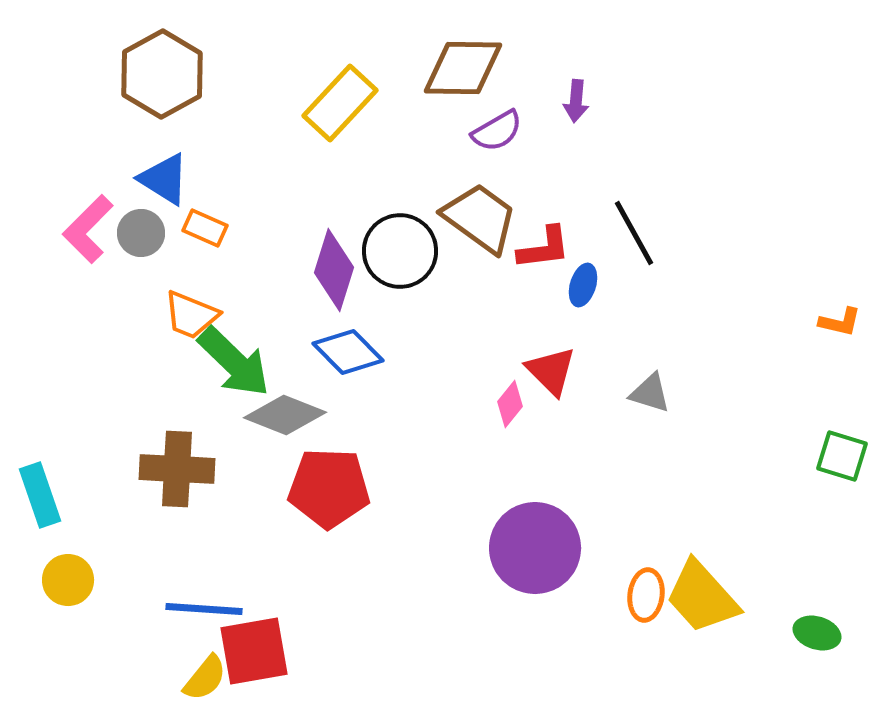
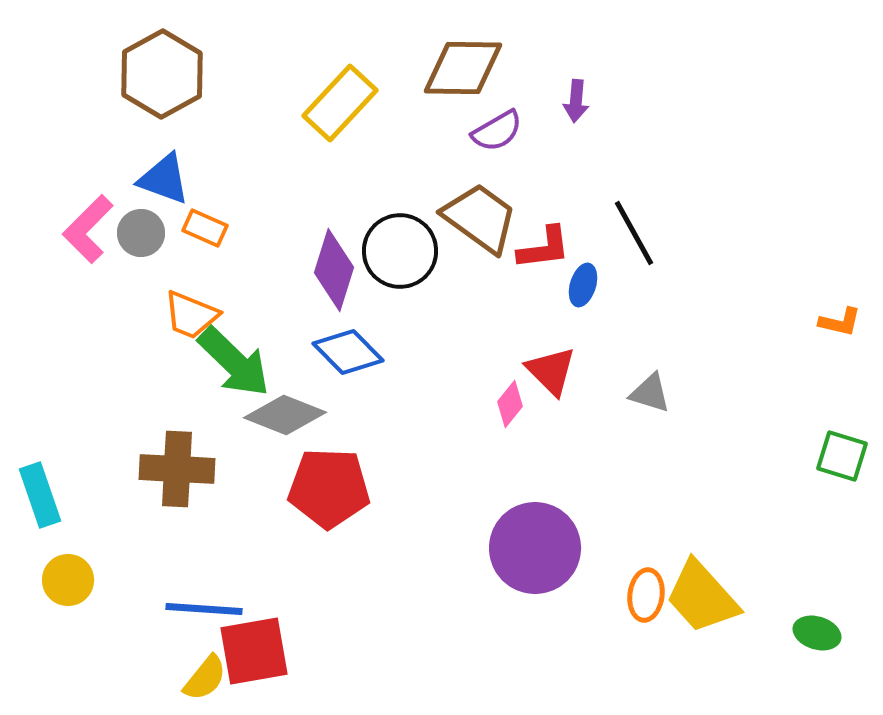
blue triangle: rotated 12 degrees counterclockwise
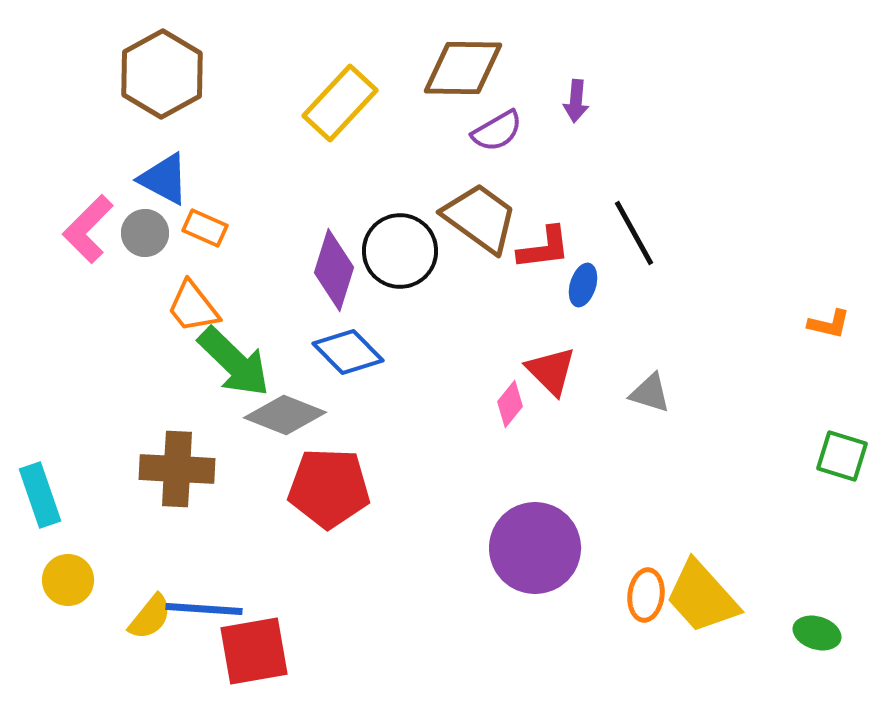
blue triangle: rotated 8 degrees clockwise
gray circle: moved 4 px right
orange trapezoid: moved 2 px right, 8 px up; rotated 30 degrees clockwise
orange L-shape: moved 11 px left, 2 px down
yellow semicircle: moved 55 px left, 61 px up
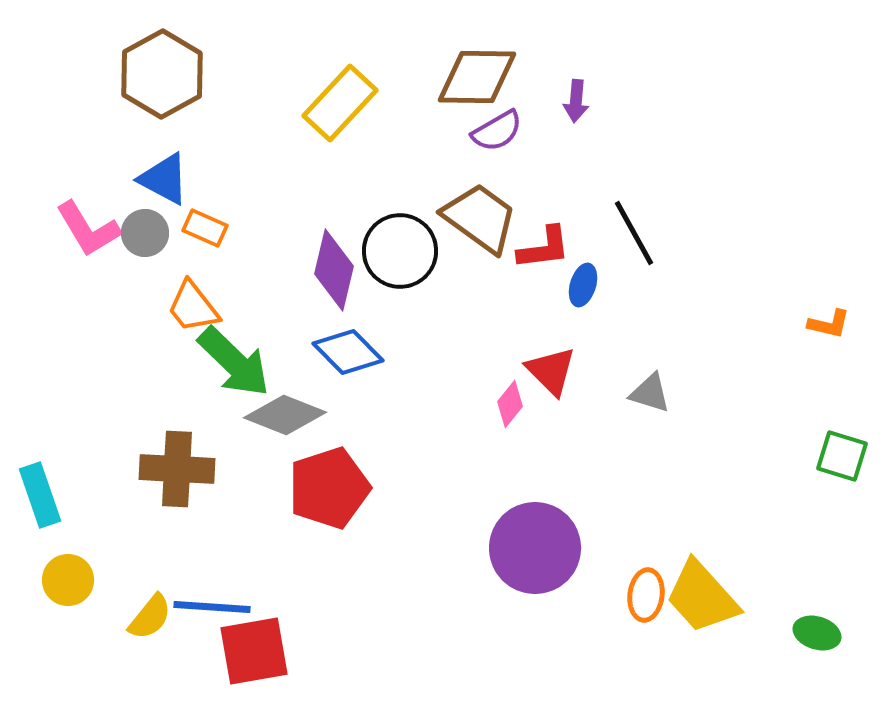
brown diamond: moved 14 px right, 9 px down
pink L-shape: rotated 76 degrees counterclockwise
purple diamond: rotated 4 degrees counterclockwise
red pentagon: rotated 20 degrees counterclockwise
blue line: moved 8 px right, 2 px up
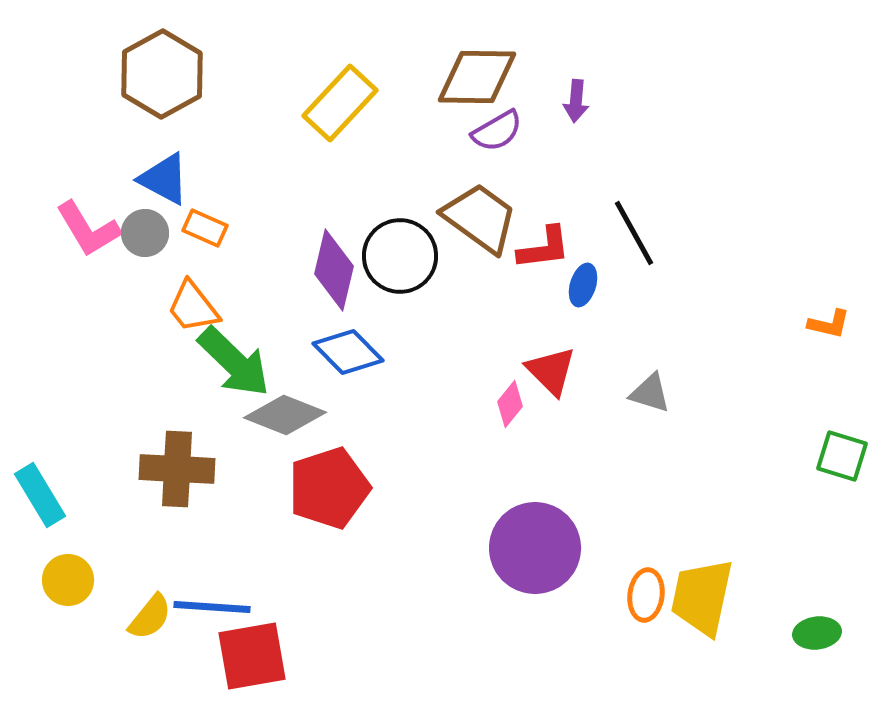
black circle: moved 5 px down
cyan rectangle: rotated 12 degrees counterclockwise
yellow trapezoid: rotated 54 degrees clockwise
green ellipse: rotated 24 degrees counterclockwise
red square: moved 2 px left, 5 px down
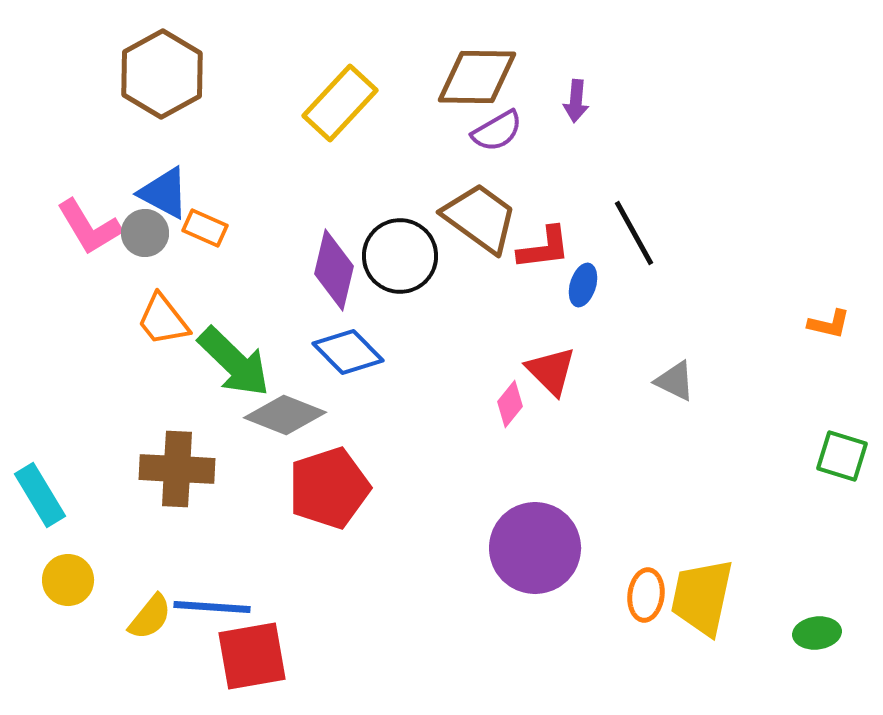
blue triangle: moved 14 px down
pink L-shape: moved 1 px right, 2 px up
orange trapezoid: moved 30 px left, 13 px down
gray triangle: moved 25 px right, 12 px up; rotated 9 degrees clockwise
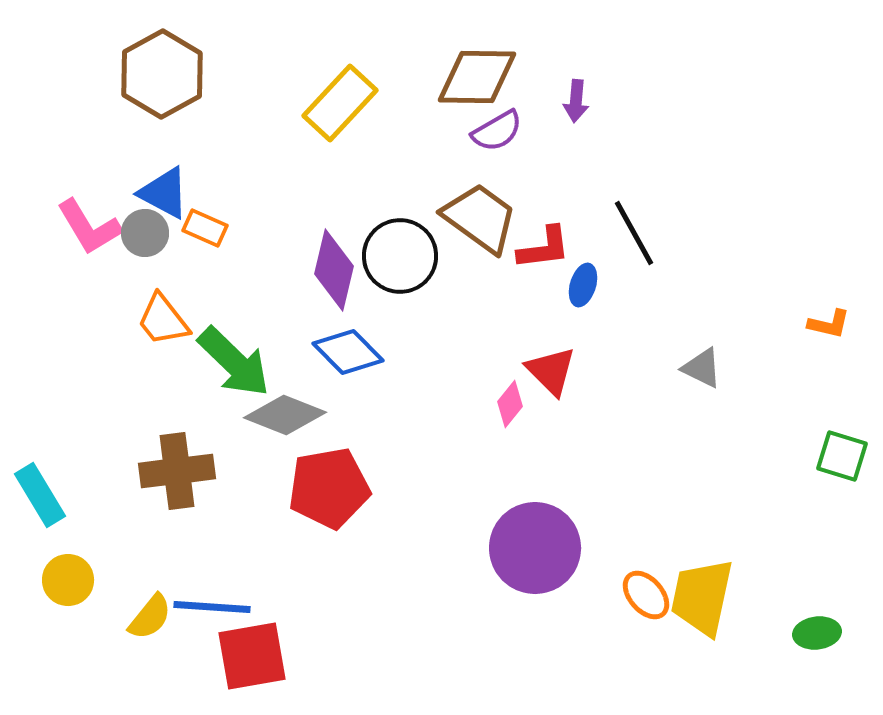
gray triangle: moved 27 px right, 13 px up
brown cross: moved 2 px down; rotated 10 degrees counterclockwise
red pentagon: rotated 8 degrees clockwise
orange ellipse: rotated 48 degrees counterclockwise
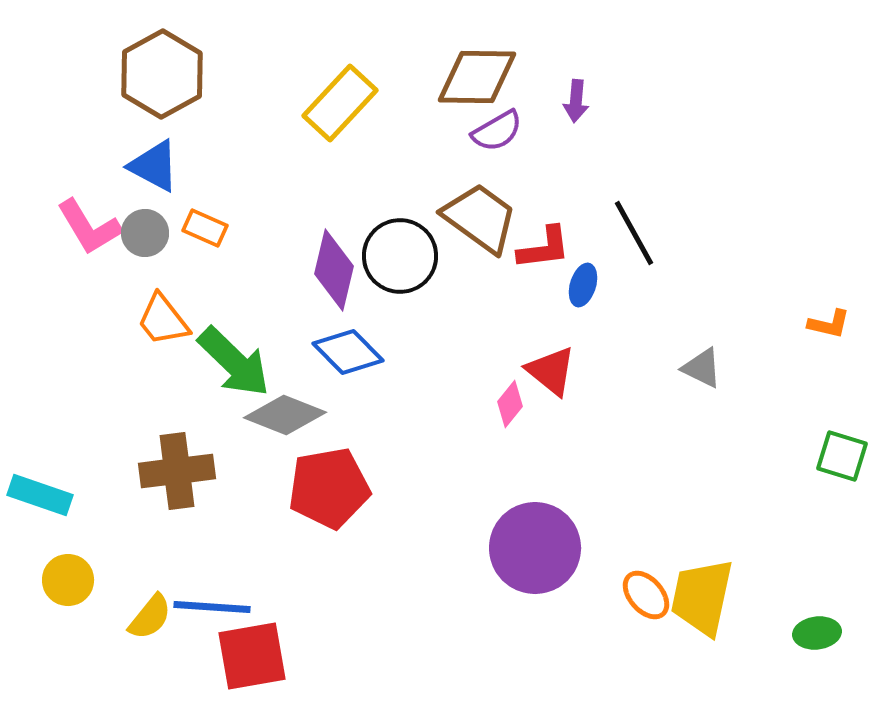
blue triangle: moved 10 px left, 27 px up
red triangle: rotated 6 degrees counterclockwise
cyan rectangle: rotated 40 degrees counterclockwise
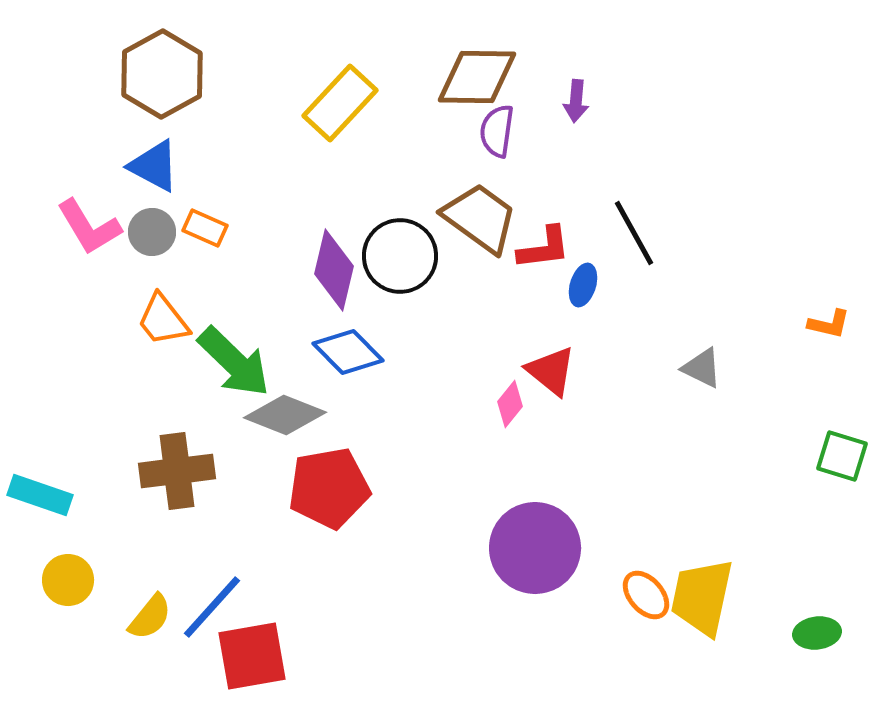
purple semicircle: rotated 128 degrees clockwise
gray circle: moved 7 px right, 1 px up
blue line: rotated 52 degrees counterclockwise
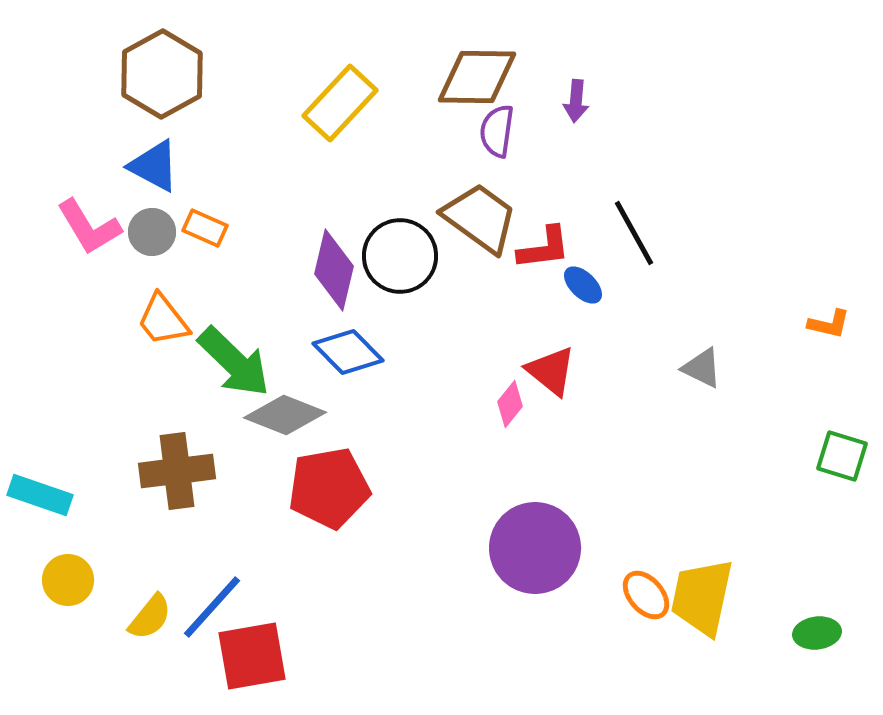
blue ellipse: rotated 63 degrees counterclockwise
